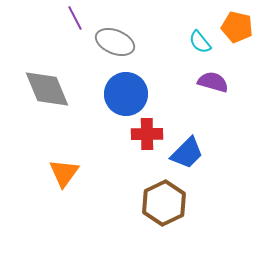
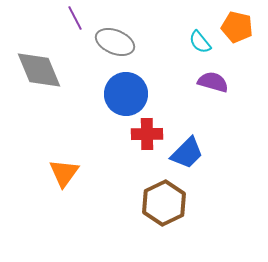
gray diamond: moved 8 px left, 19 px up
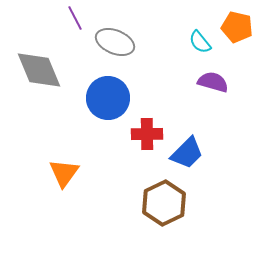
blue circle: moved 18 px left, 4 px down
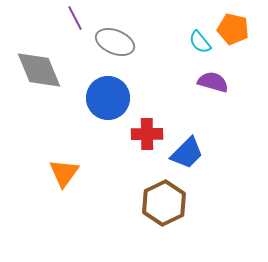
orange pentagon: moved 4 px left, 2 px down
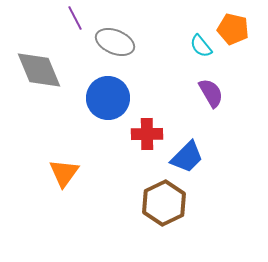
cyan semicircle: moved 1 px right, 4 px down
purple semicircle: moved 2 px left, 11 px down; rotated 44 degrees clockwise
blue trapezoid: moved 4 px down
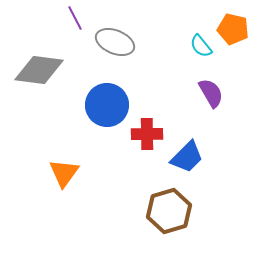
gray diamond: rotated 60 degrees counterclockwise
blue circle: moved 1 px left, 7 px down
brown hexagon: moved 5 px right, 8 px down; rotated 9 degrees clockwise
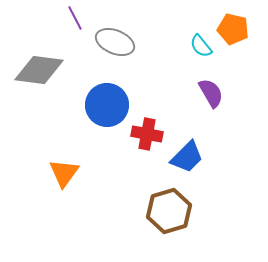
red cross: rotated 12 degrees clockwise
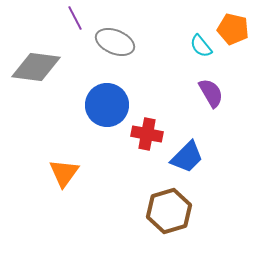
gray diamond: moved 3 px left, 3 px up
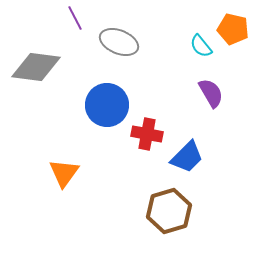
gray ellipse: moved 4 px right
